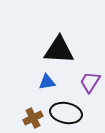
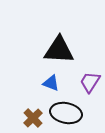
blue triangle: moved 4 px right, 1 px down; rotated 30 degrees clockwise
brown cross: rotated 18 degrees counterclockwise
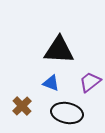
purple trapezoid: rotated 20 degrees clockwise
black ellipse: moved 1 px right
brown cross: moved 11 px left, 12 px up
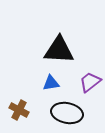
blue triangle: rotated 30 degrees counterclockwise
brown cross: moved 3 px left, 4 px down; rotated 18 degrees counterclockwise
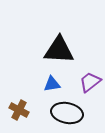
blue triangle: moved 1 px right, 1 px down
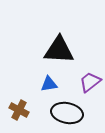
blue triangle: moved 3 px left
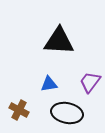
black triangle: moved 9 px up
purple trapezoid: rotated 15 degrees counterclockwise
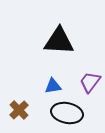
blue triangle: moved 4 px right, 2 px down
brown cross: rotated 18 degrees clockwise
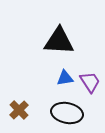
purple trapezoid: rotated 110 degrees clockwise
blue triangle: moved 12 px right, 8 px up
